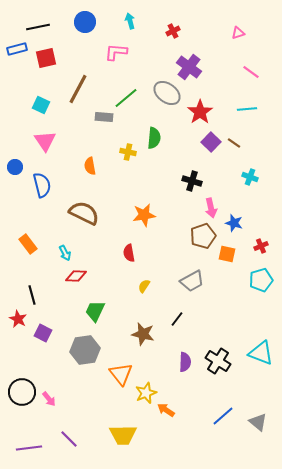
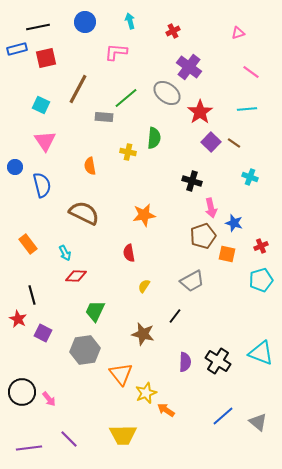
black line at (177, 319): moved 2 px left, 3 px up
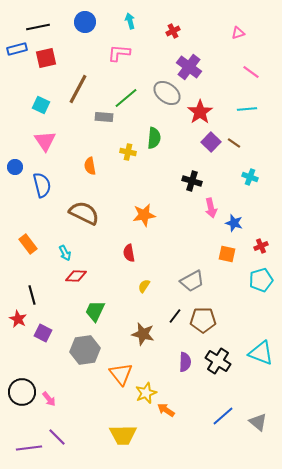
pink L-shape at (116, 52): moved 3 px right, 1 px down
brown pentagon at (203, 236): moved 84 px down; rotated 20 degrees clockwise
purple line at (69, 439): moved 12 px left, 2 px up
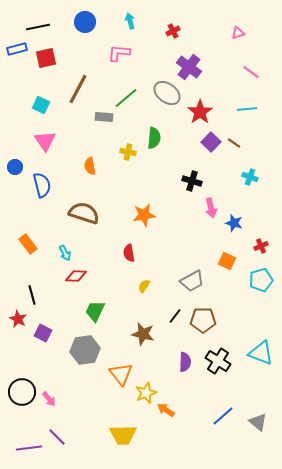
brown semicircle at (84, 213): rotated 8 degrees counterclockwise
orange square at (227, 254): moved 7 px down; rotated 12 degrees clockwise
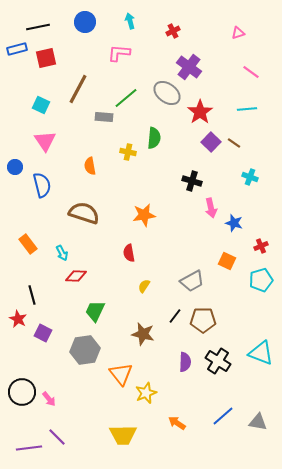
cyan arrow at (65, 253): moved 3 px left
orange arrow at (166, 410): moved 11 px right, 13 px down
gray triangle at (258, 422): rotated 30 degrees counterclockwise
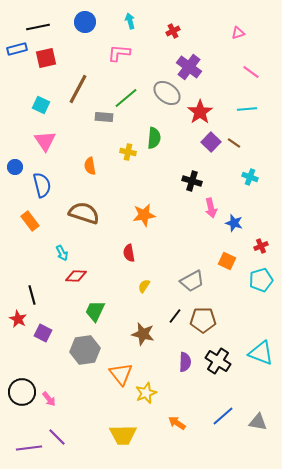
orange rectangle at (28, 244): moved 2 px right, 23 px up
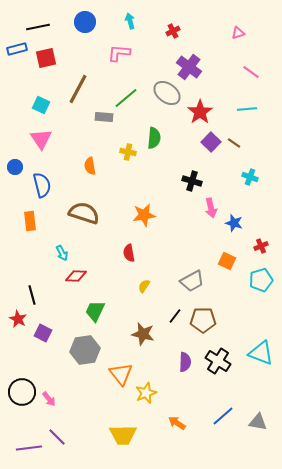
pink triangle at (45, 141): moved 4 px left, 2 px up
orange rectangle at (30, 221): rotated 30 degrees clockwise
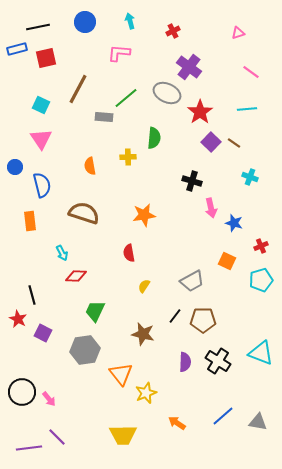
gray ellipse at (167, 93): rotated 12 degrees counterclockwise
yellow cross at (128, 152): moved 5 px down; rotated 14 degrees counterclockwise
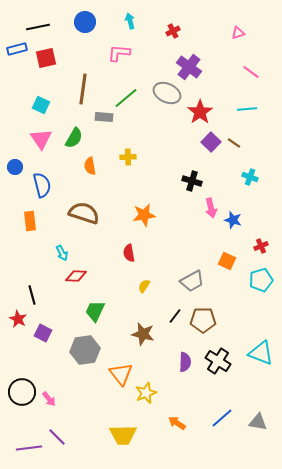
brown line at (78, 89): moved 5 px right; rotated 20 degrees counterclockwise
green semicircle at (154, 138): moved 80 px left; rotated 25 degrees clockwise
blue star at (234, 223): moved 1 px left, 3 px up
blue line at (223, 416): moved 1 px left, 2 px down
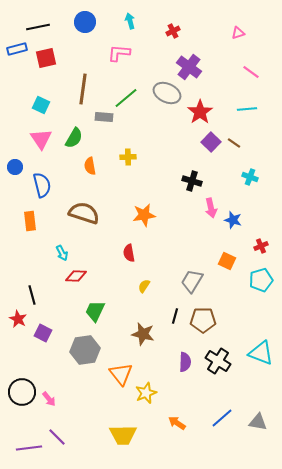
gray trapezoid at (192, 281): rotated 150 degrees clockwise
black line at (175, 316): rotated 21 degrees counterclockwise
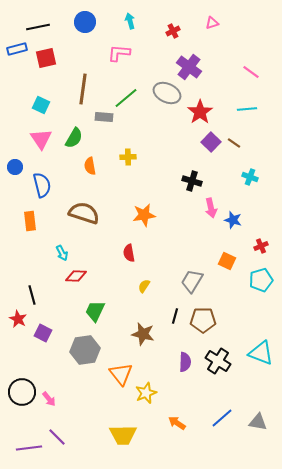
pink triangle at (238, 33): moved 26 px left, 10 px up
